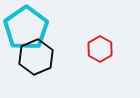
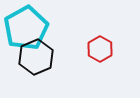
cyan pentagon: rotated 6 degrees clockwise
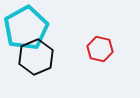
red hexagon: rotated 15 degrees counterclockwise
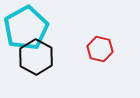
black hexagon: rotated 8 degrees counterclockwise
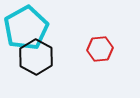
red hexagon: rotated 20 degrees counterclockwise
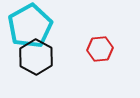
cyan pentagon: moved 4 px right, 2 px up
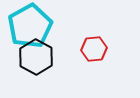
red hexagon: moved 6 px left
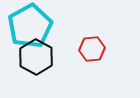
red hexagon: moved 2 px left
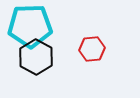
cyan pentagon: rotated 27 degrees clockwise
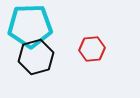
black hexagon: rotated 16 degrees clockwise
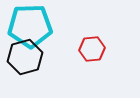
black hexagon: moved 11 px left
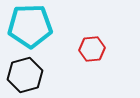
black hexagon: moved 18 px down
